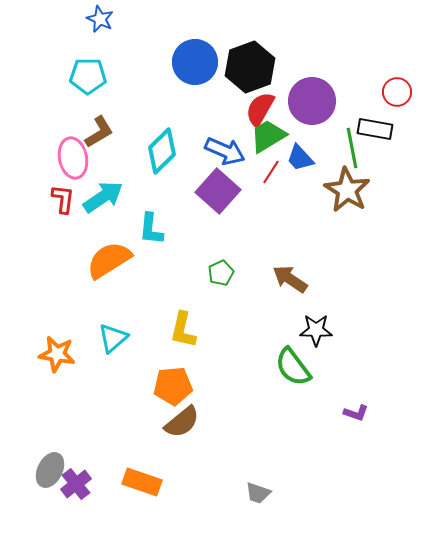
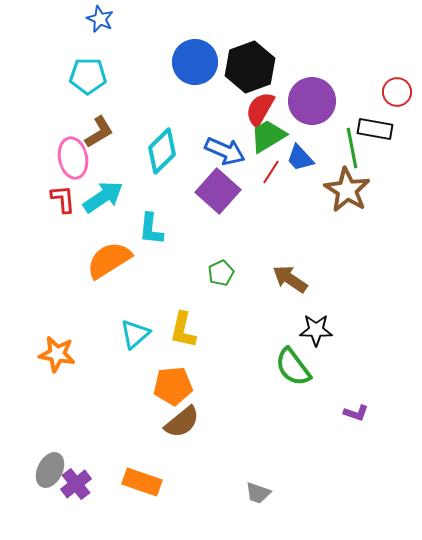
red L-shape: rotated 12 degrees counterclockwise
cyan triangle: moved 22 px right, 4 px up
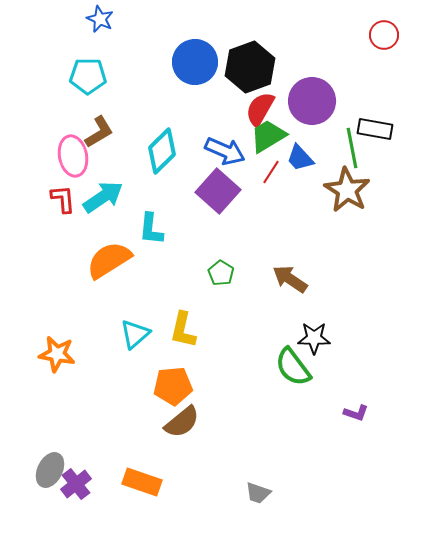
red circle: moved 13 px left, 57 px up
pink ellipse: moved 2 px up
green pentagon: rotated 15 degrees counterclockwise
black star: moved 2 px left, 8 px down
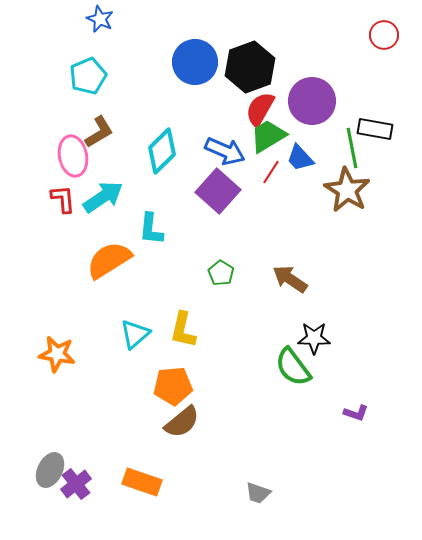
cyan pentagon: rotated 24 degrees counterclockwise
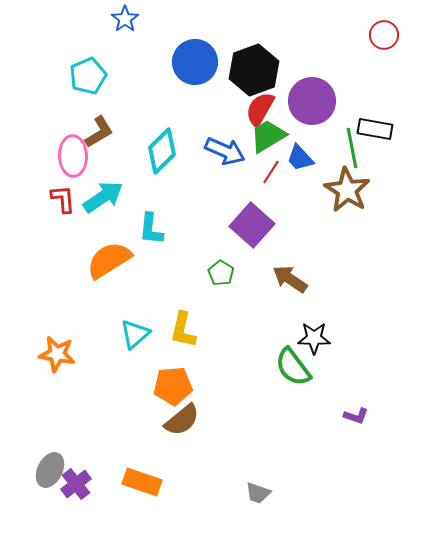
blue star: moved 25 px right; rotated 12 degrees clockwise
black hexagon: moved 4 px right, 3 px down
pink ellipse: rotated 9 degrees clockwise
purple square: moved 34 px right, 34 px down
purple L-shape: moved 3 px down
brown semicircle: moved 2 px up
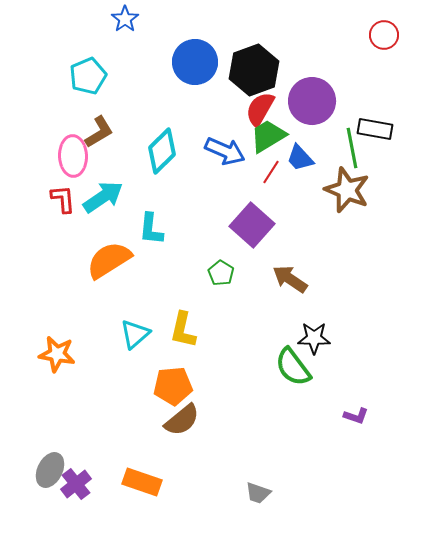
brown star: rotated 9 degrees counterclockwise
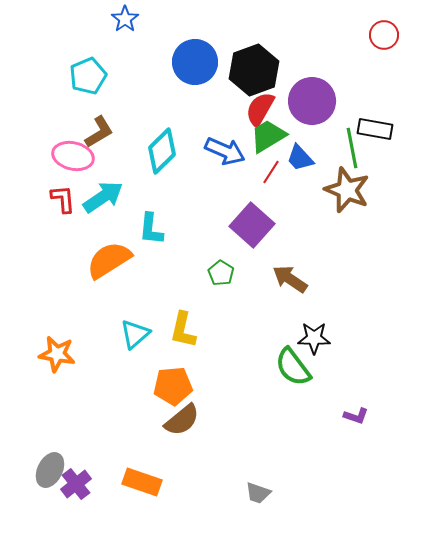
pink ellipse: rotated 75 degrees counterclockwise
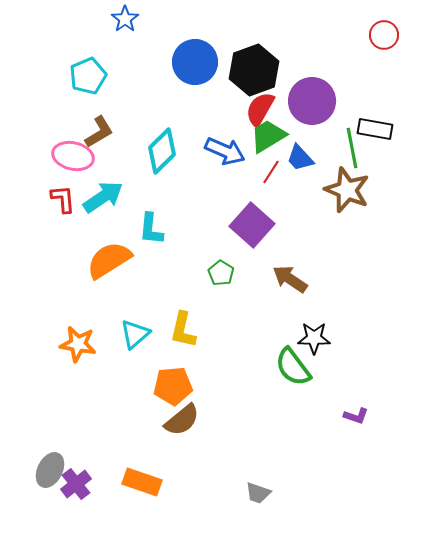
orange star: moved 21 px right, 10 px up
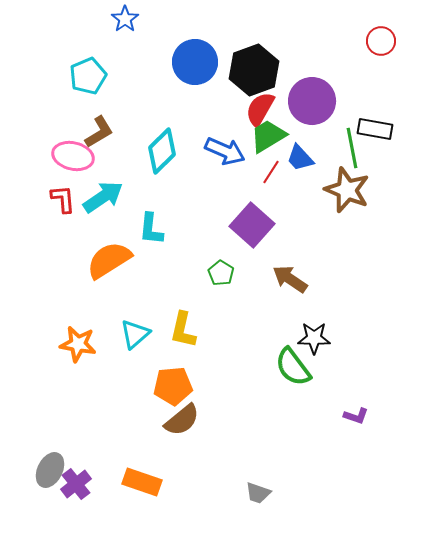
red circle: moved 3 px left, 6 px down
